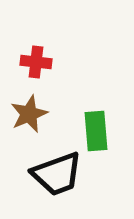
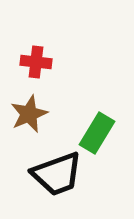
green rectangle: moved 1 px right, 2 px down; rotated 36 degrees clockwise
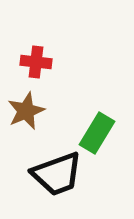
brown star: moved 3 px left, 3 px up
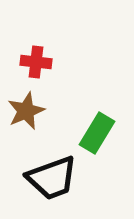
black trapezoid: moved 5 px left, 4 px down
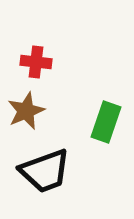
green rectangle: moved 9 px right, 11 px up; rotated 12 degrees counterclockwise
black trapezoid: moved 7 px left, 7 px up
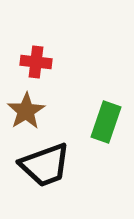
brown star: rotated 9 degrees counterclockwise
black trapezoid: moved 6 px up
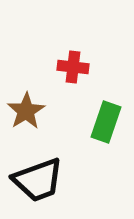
red cross: moved 37 px right, 5 px down
black trapezoid: moved 7 px left, 15 px down
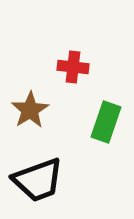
brown star: moved 4 px right, 1 px up
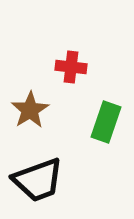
red cross: moved 2 px left
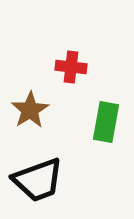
green rectangle: rotated 9 degrees counterclockwise
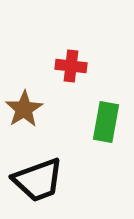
red cross: moved 1 px up
brown star: moved 6 px left, 1 px up
